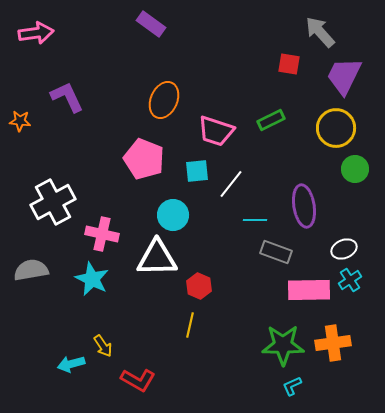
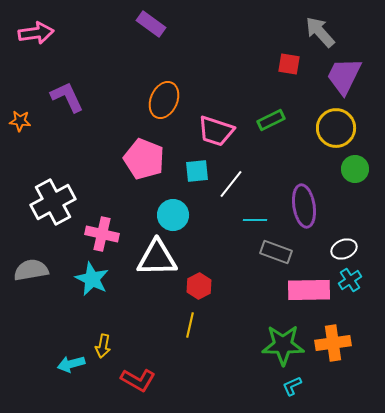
red hexagon: rotated 10 degrees clockwise
yellow arrow: rotated 45 degrees clockwise
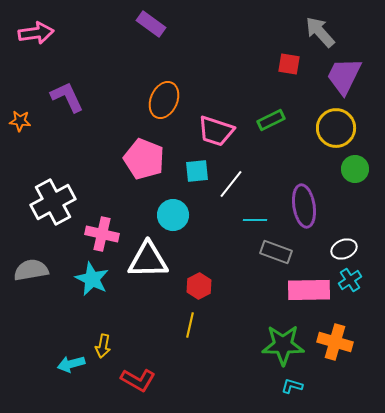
white triangle: moved 9 px left, 2 px down
orange cross: moved 2 px right, 1 px up; rotated 24 degrees clockwise
cyan L-shape: rotated 40 degrees clockwise
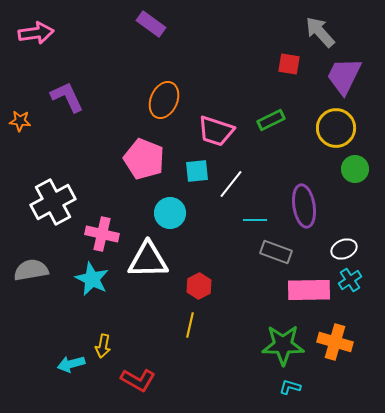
cyan circle: moved 3 px left, 2 px up
cyan L-shape: moved 2 px left, 1 px down
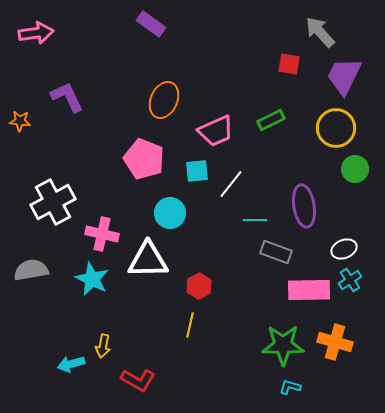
pink trapezoid: rotated 42 degrees counterclockwise
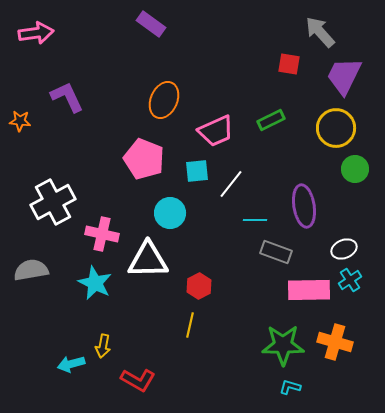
cyan star: moved 3 px right, 4 px down
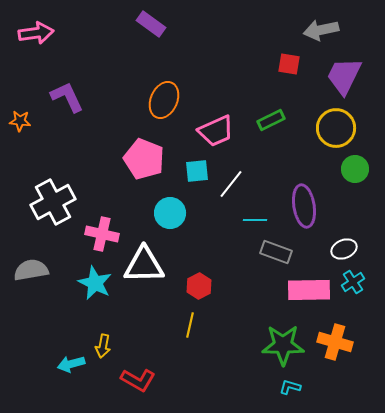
gray arrow: moved 1 px right, 2 px up; rotated 60 degrees counterclockwise
white triangle: moved 4 px left, 5 px down
cyan cross: moved 3 px right, 2 px down
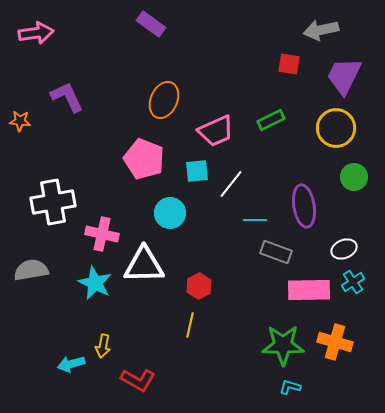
green circle: moved 1 px left, 8 px down
white cross: rotated 18 degrees clockwise
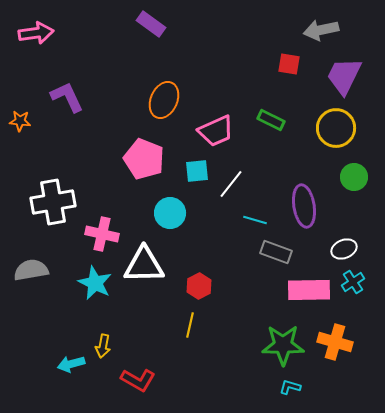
green rectangle: rotated 52 degrees clockwise
cyan line: rotated 15 degrees clockwise
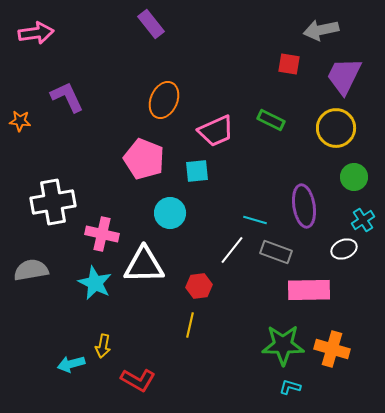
purple rectangle: rotated 16 degrees clockwise
white line: moved 1 px right, 66 px down
cyan cross: moved 10 px right, 62 px up
red hexagon: rotated 20 degrees clockwise
orange cross: moved 3 px left, 7 px down
